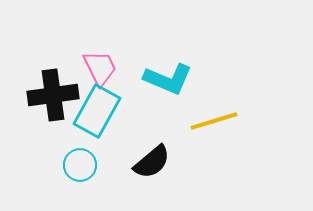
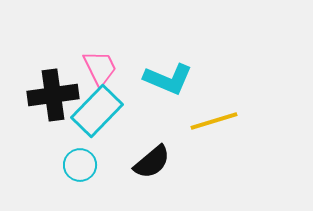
cyan rectangle: rotated 15 degrees clockwise
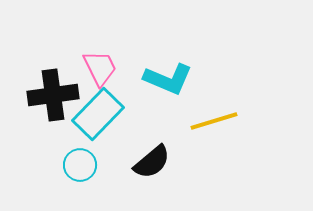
cyan rectangle: moved 1 px right, 3 px down
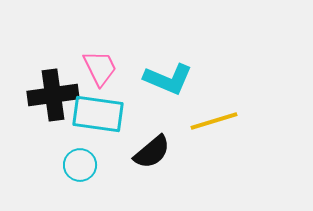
cyan rectangle: rotated 54 degrees clockwise
black semicircle: moved 10 px up
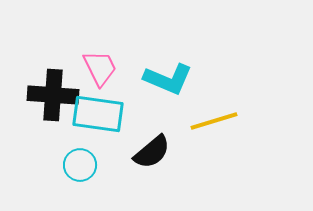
black cross: rotated 12 degrees clockwise
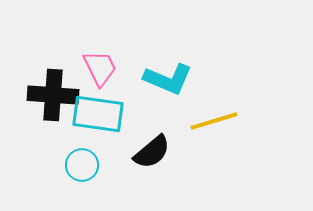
cyan circle: moved 2 px right
